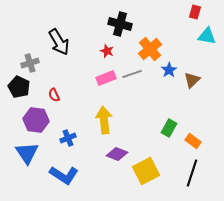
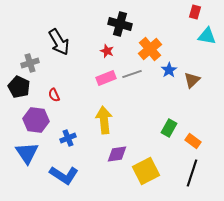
purple diamond: rotated 30 degrees counterclockwise
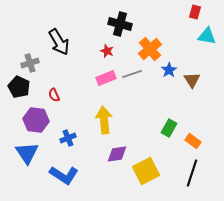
brown triangle: rotated 18 degrees counterclockwise
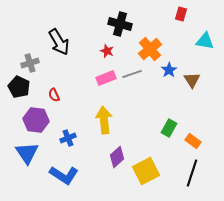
red rectangle: moved 14 px left, 2 px down
cyan triangle: moved 2 px left, 5 px down
purple diamond: moved 3 px down; rotated 35 degrees counterclockwise
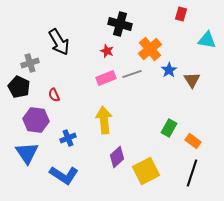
cyan triangle: moved 2 px right, 1 px up
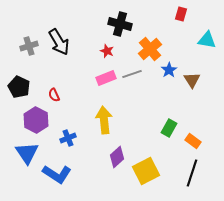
gray cross: moved 1 px left, 17 px up
purple hexagon: rotated 20 degrees clockwise
blue L-shape: moved 7 px left, 1 px up
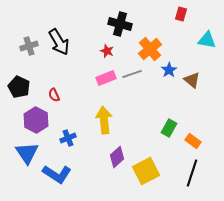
brown triangle: rotated 18 degrees counterclockwise
